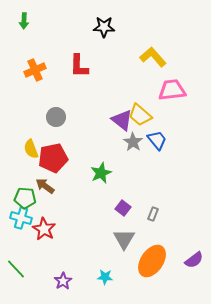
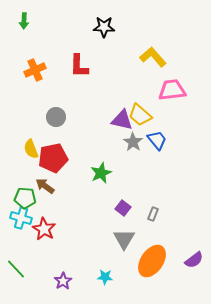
purple triangle: rotated 25 degrees counterclockwise
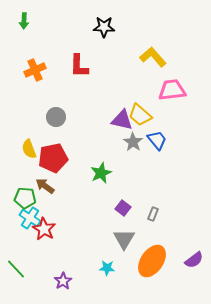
yellow semicircle: moved 2 px left
cyan cross: moved 9 px right; rotated 15 degrees clockwise
cyan star: moved 2 px right, 9 px up
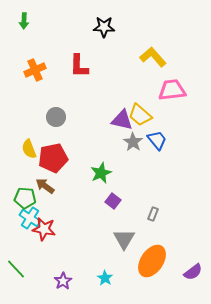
purple square: moved 10 px left, 7 px up
red star: rotated 20 degrees counterclockwise
purple semicircle: moved 1 px left, 12 px down
cyan star: moved 2 px left, 10 px down; rotated 28 degrees clockwise
